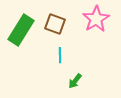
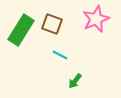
pink star: rotated 8 degrees clockwise
brown square: moved 3 px left
cyan line: rotated 63 degrees counterclockwise
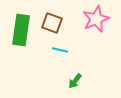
brown square: moved 1 px up
green rectangle: rotated 24 degrees counterclockwise
cyan line: moved 5 px up; rotated 14 degrees counterclockwise
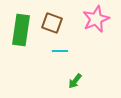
cyan line: moved 1 px down; rotated 14 degrees counterclockwise
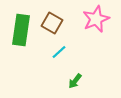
brown square: rotated 10 degrees clockwise
cyan line: moved 1 px left, 1 px down; rotated 42 degrees counterclockwise
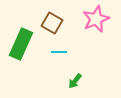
green rectangle: moved 14 px down; rotated 16 degrees clockwise
cyan line: rotated 42 degrees clockwise
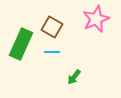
brown square: moved 4 px down
cyan line: moved 7 px left
green arrow: moved 1 px left, 4 px up
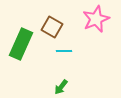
cyan line: moved 12 px right, 1 px up
green arrow: moved 13 px left, 10 px down
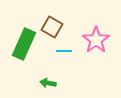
pink star: moved 21 px down; rotated 12 degrees counterclockwise
green rectangle: moved 3 px right
green arrow: moved 13 px left, 4 px up; rotated 63 degrees clockwise
